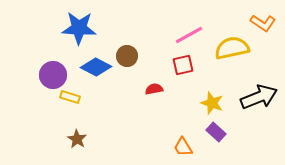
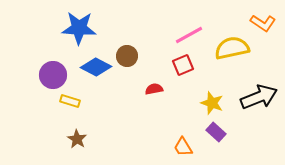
red square: rotated 10 degrees counterclockwise
yellow rectangle: moved 4 px down
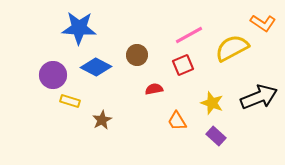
yellow semicircle: rotated 16 degrees counterclockwise
brown circle: moved 10 px right, 1 px up
purple rectangle: moved 4 px down
brown star: moved 25 px right, 19 px up; rotated 12 degrees clockwise
orange trapezoid: moved 6 px left, 26 px up
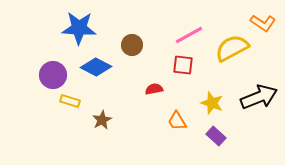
brown circle: moved 5 px left, 10 px up
red square: rotated 30 degrees clockwise
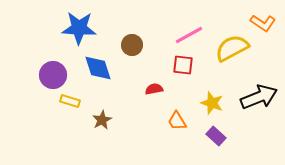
blue diamond: moved 2 px right, 1 px down; rotated 44 degrees clockwise
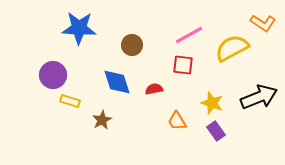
blue diamond: moved 19 px right, 14 px down
purple rectangle: moved 5 px up; rotated 12 degrees clockwise
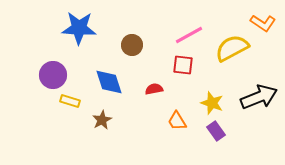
blue diamond: moved 8 px left
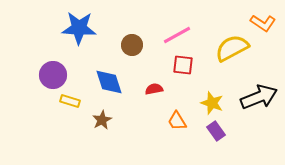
pink line: moved 12 px left
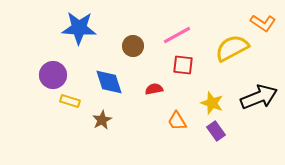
brown circle: moved 1 px right, 1 px down
